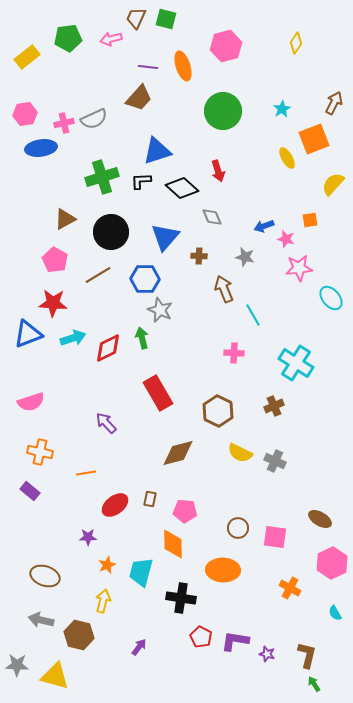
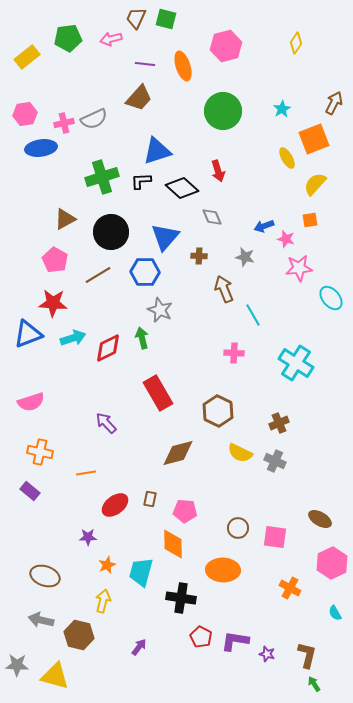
purple line at (148, 67): moved 3 px left, 3 px up
yellow semicircle at (333, 184): moved 18 px left
blue hexagon at (145, 279): moved 7 px up
brown cross at (274, 406): moved 5 px right, 17 px down
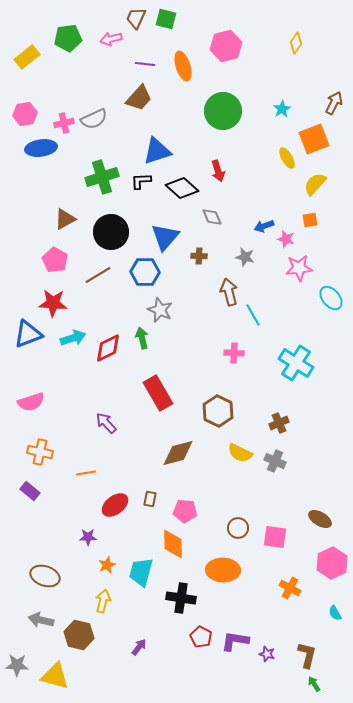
brown arrow at (224, 289): moved 5 px right, 3 px down; rotated 8 degrees clockwise
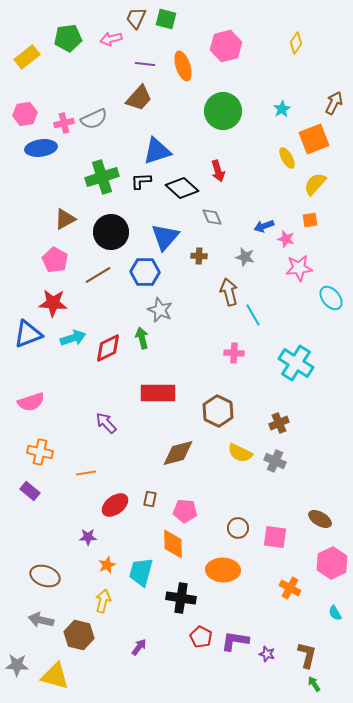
red rectangle at (158, 393): rotated 60 degrees counterclockwise
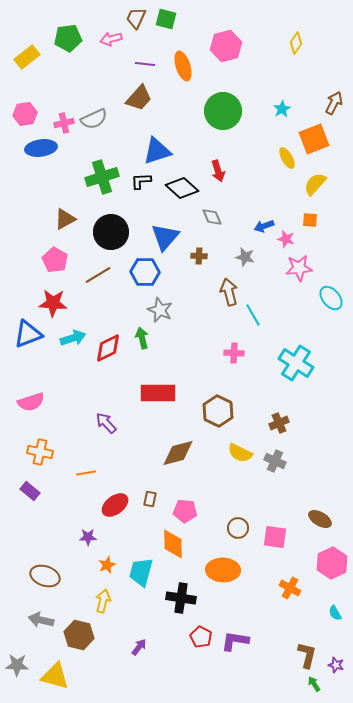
orange square at (310, 220): rotated 14 degrees clockwise
purple star at (267, 654): moved 69 px right, 11 px down
